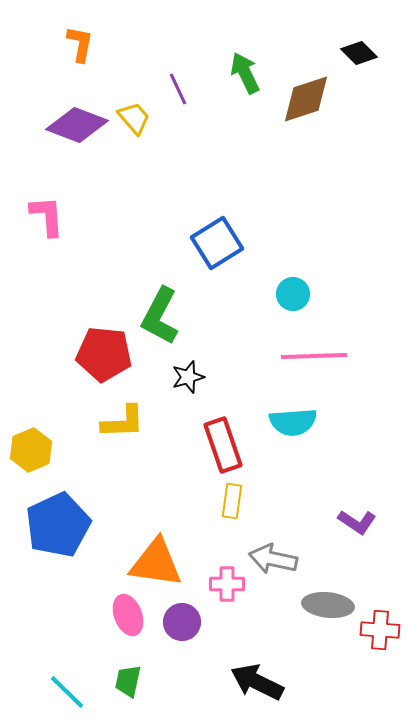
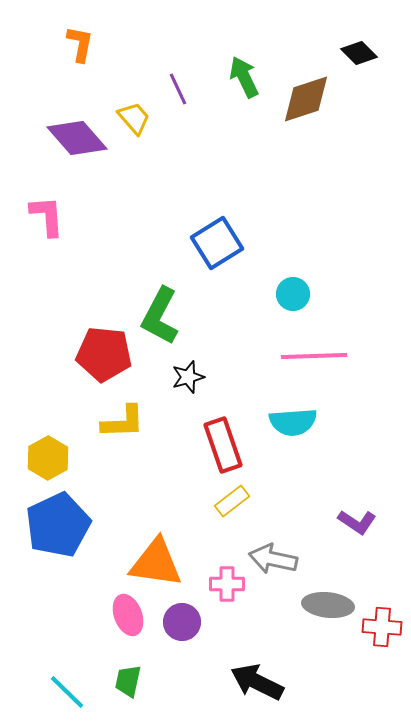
green arrow: moved 1 px left, 4 px down
purple diamond: moved 13 px down; rotated 28 degrees clockwise
yellow hexagon: moved 17 px right, 8 px down; rotated 6 degrees counterclockwise
yellow rectangle: rotated 44 degrees clockwise
red cross: moved 2 px right, 3 px up
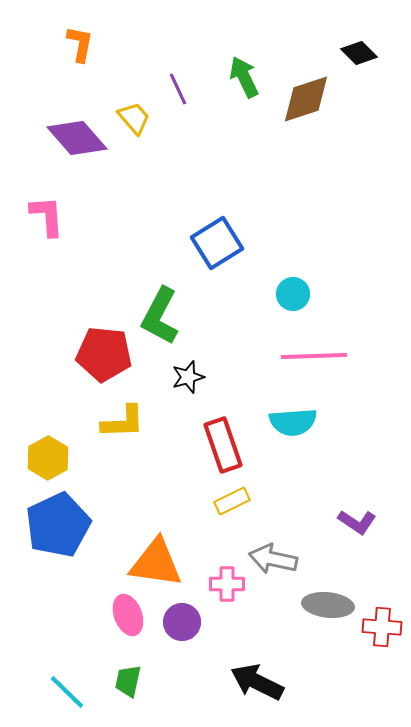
yellow rectangle: rotated 12 degrees clockwise
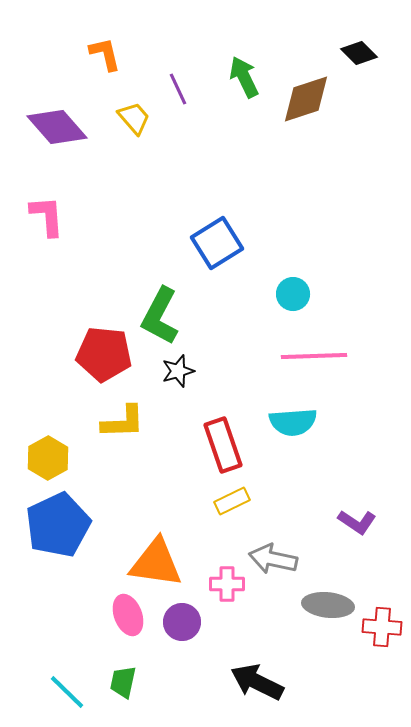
orange L-shape: moved 25 px right, 10 px down; rotated 24 degrees counterclockwise
purple diamond: moved 20 px left, 11 px up
black star: moved 10 px left, 6 px up
green trapezoid: moved 5 px left, 1 px down
